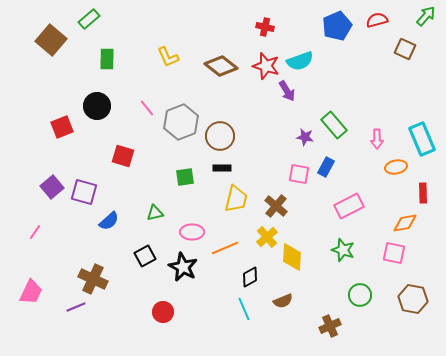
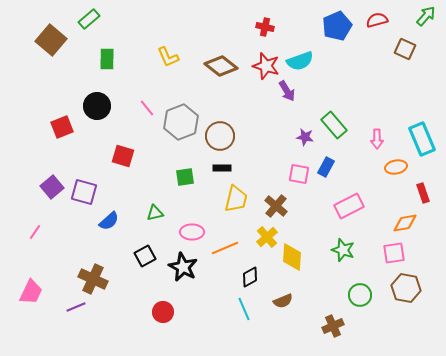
red rectangle at (423, 193): rotated 18 degrees counterclockwise
pink square at (394, 253): rotated 20 degrees counterclockwise
brown hexagon at (413, 299): moved 7 px left, 11 px up
brown cross at (330, 326): moved 3 px right
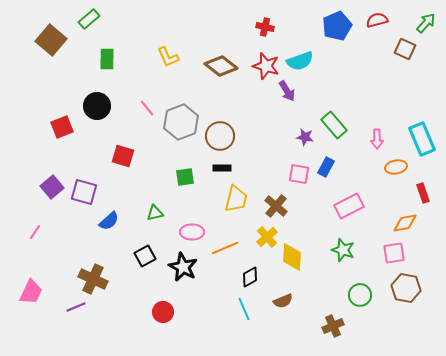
green arrow at (426, 16): moved 7 px down
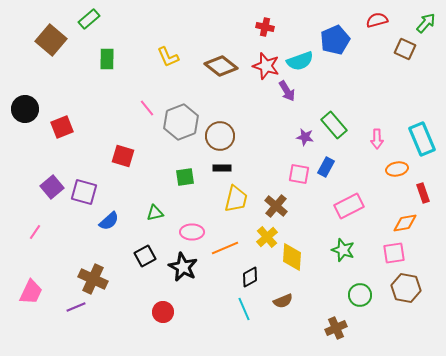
blue pentagon at (337, 26): moved 2 px left, 14 px down
black circle at (97, 106): moved 72 px left, 3 px down
orange ellipse at (396, 167): moved 1 px right, 2 px down
brown cross at (333, 326): moved 3 px right, 2 px down
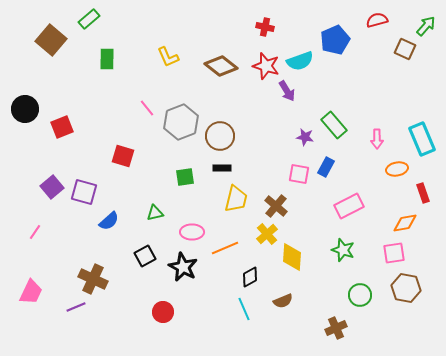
green arrow at (426, 23): moved 3 px down
yellow cross at (267, 237): moved 3 px up
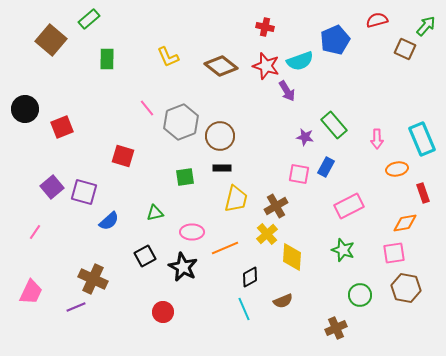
brown cross at (276, 206): rotated 20 degrees clockwise
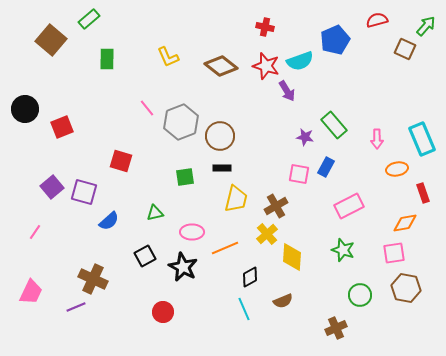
red square at (123, 156): moved 2 px left, 5 px down
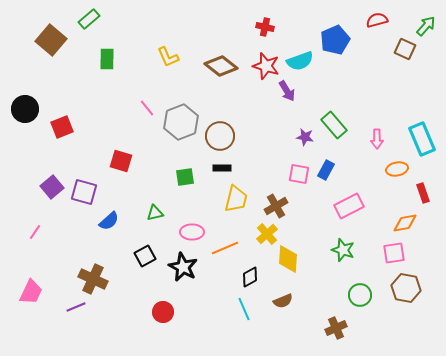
blue rectangle at (326, 167): moved 3 px down
yellow diamond at (292, 257): moved 4 px left, 2 px down
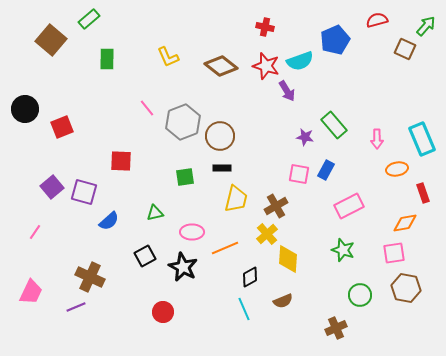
gray hexagon at (181, 122): moved 2 px right
red square at (121, 161): rotated 15 degrees counterclockwise
brown cross at (93, 279): moved 3 px left, 2 px up
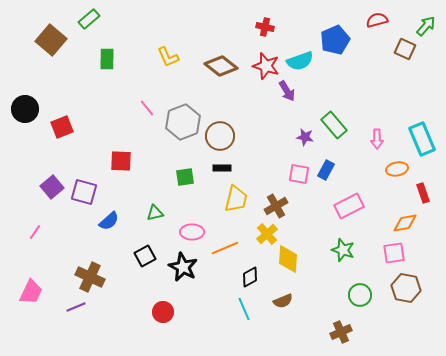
brown cross at (336, 328): moved 5 px right, 4 px down
